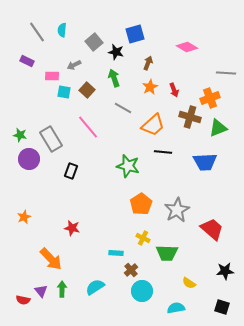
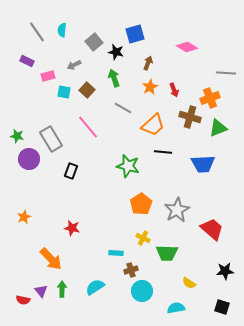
pink rectangle at (52, 76): moved 4 px left; rotated 16 degrees counterclockwise
green star at (20, 135): moved 3 px left, 1 px down
blue trapezoid at (205, 162): moved 2 px left, 2 px down
brown cross at (131, 270): rotated 24 degrees clockwise
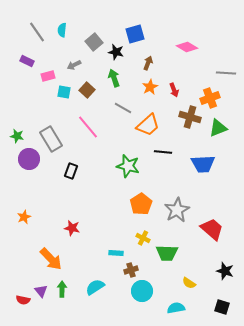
orange trapezoid at (153, 125): moved 5 px left
black star at (225, 271): rotated 24 degrees clockwise
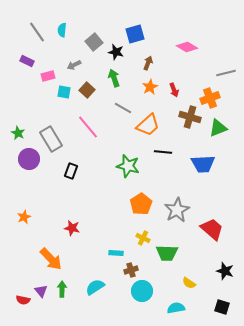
gray line at (226, 73): rotated 18 degrees counterclockwise
green star at (17, 136): moved 1 px right, 3 px up; rotated 16 degrees clockwise
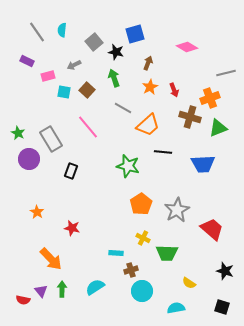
orange star at (24, 217): moved 13 px right, 5 px up; rotated 16 degrees counterclockwise
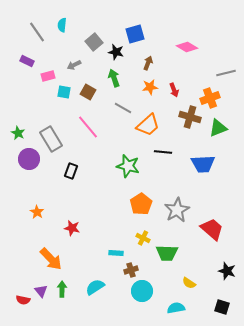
cyan semicircle at (62, 30): moved 5 px up
orange star at (150, 87): rotated 21 degrees clockwise
brown square at (87, 90): moved 1 px right, 2 px down; rotated 14 degrees counterclockwise
black star at (225, 271): moved 2 px right
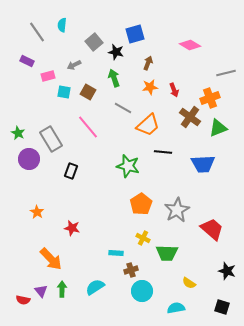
pink diamond at (187, 47): moved 3 px right, 2 px up
brown cross at (190, 117): rotated 20 degrees clockwise
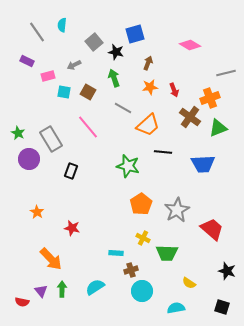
red semicircle at (23, 300): moved 1 px left, 2 px down
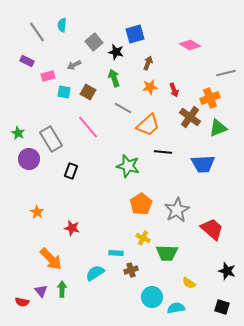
cyan semicircle at (95, 287): moved 14 px up
cyan circle at (142, 291): moved 10 px right, 6 px down
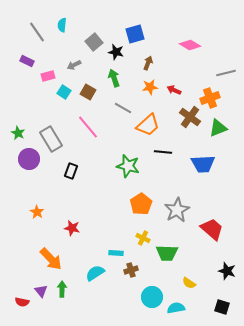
red arrow at (174, 90): rotated 136 degrees clockwise
cyan square at (64, 92): rotated 24 degrees clockwise
